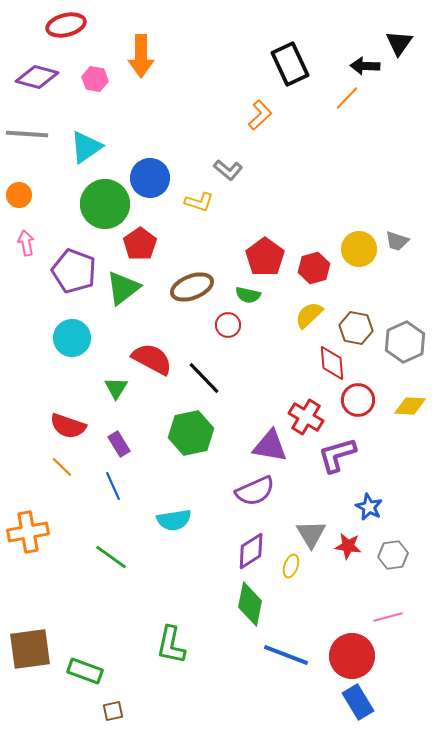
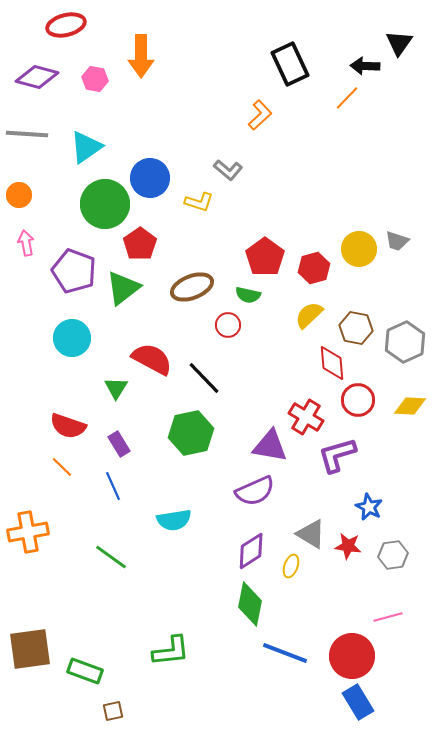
gray triangle at (311, 534): rotated 28 degrees counterclockwise
green L-shape at (171, 645): moved 6 px down; rotated 108 degrees counterclockwise
blue line at (286, 655): moved 1 px left, 2 px up
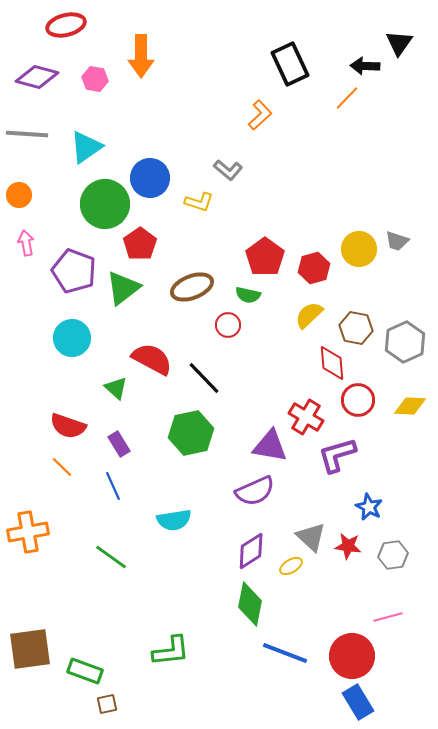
green triangle at (116, 388): rotated 20 degrees counterclockwise
gray triangle at (311, 534): moved 3 px down; rotated 12 degrees clockwise
yellow ellipse at (291, 566): rotated 40 degrees clockwise
brown square at (113, 711): moved 6 px left, 7 px up
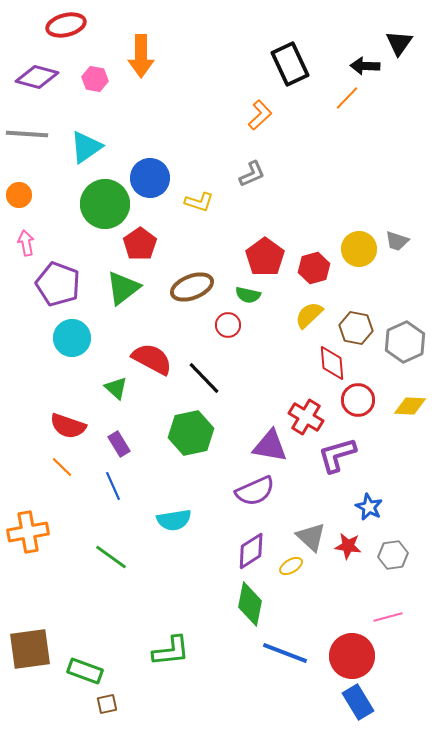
gray L-shape at (228, 170): moved 24 px right, 4 px down; rotated 64 degrees counterclockwise
purple pentagon at (74, 271): moved 16 px left, 13 px down
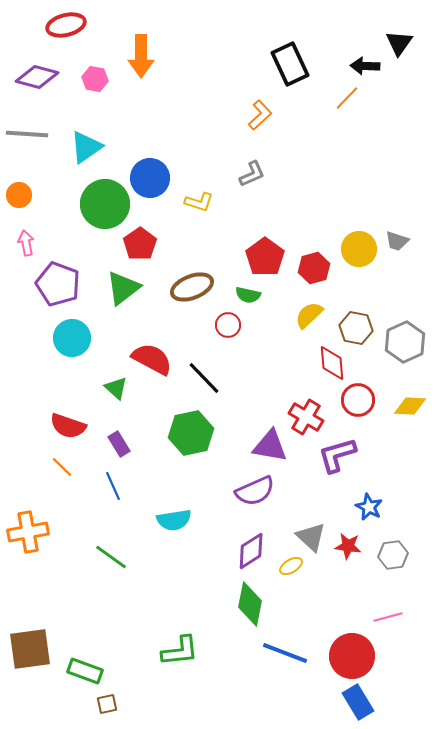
green L-shape at (171, 651): moved 9 px right
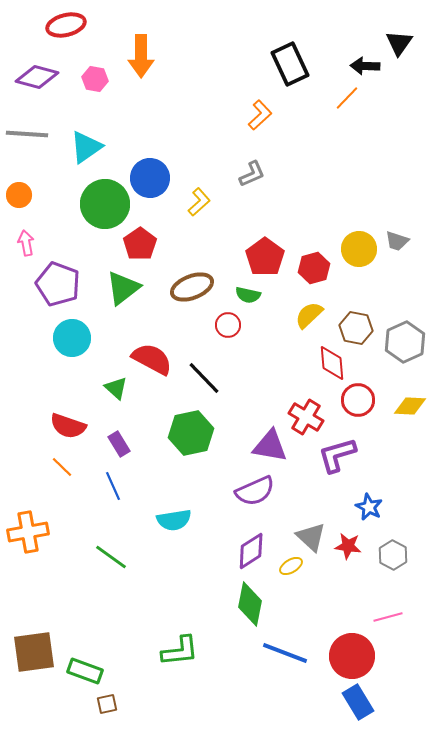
yellow L-shape at (199, 202): rotated 60 degrees counterclockwise
gray hexagon at (393, 555): rotated 24 degrees counterclockwise
brown square at (30, 649): moved 4 px right, 3 px down
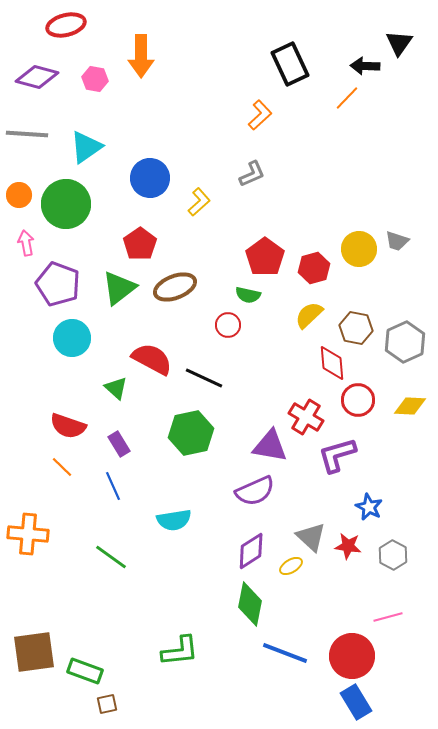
green circle at (105, 204): moved 39 px left
brown ellipse at (192, 287): moved 17 px left
green triangle at (123, 288): moved 4 px left
black line at (204, 378): rotated 21 degrees counterclockwise
orange cross at (28, 532): moved 2 px down; rotated 15 degrees clockwise
blue rectangle at (358, 702): moved 2 px left
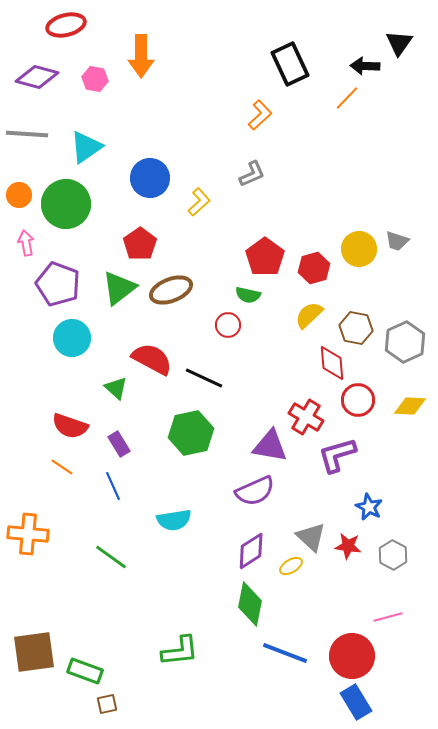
brown ellipse at (175, 287): moved 4 px left, 3 px down
red semicircle at (68, 426): moved 2 px right
orange line at (62, 467): rotated 10 degrees counterclockwise
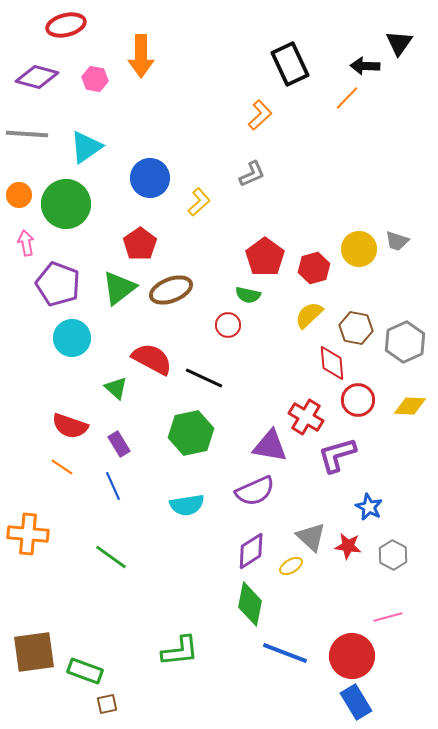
cyan semicircle at (174, 520): moved 13 px right, 15 px up
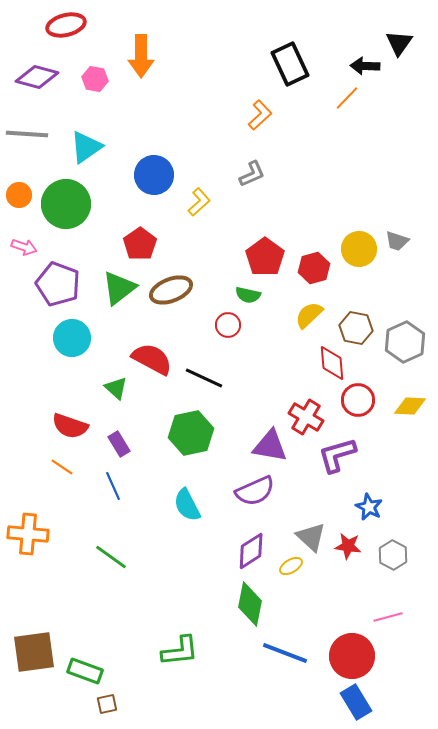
blue circle at (150, 178): moved 4 px right, 3 px up
pink arrow at (26, 243): moved 2 px left, 4 px down; rotated 120 degrees clockwise
cyan semicircle at (187, 505): rotated 72 degrees clockwise
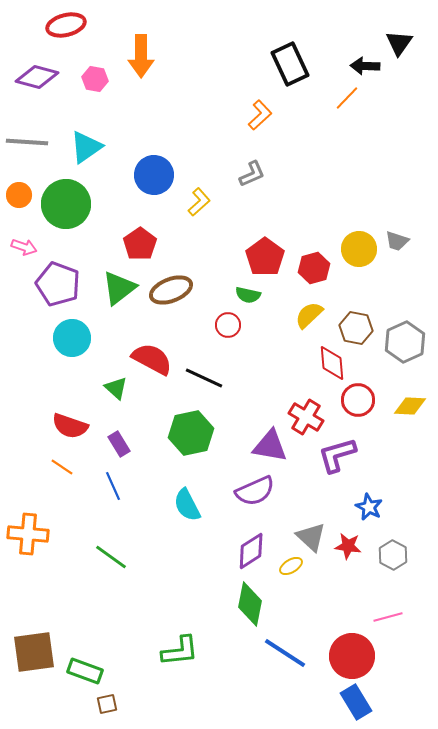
gray line at (27, 134): moved 8 px down
blue line at (285, 653): rotated 12 degrees clockwise
